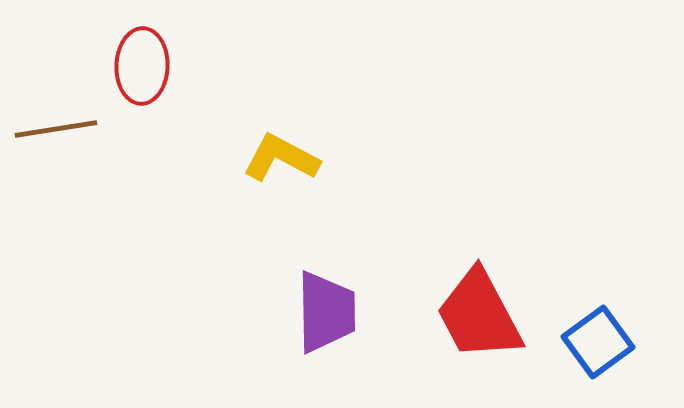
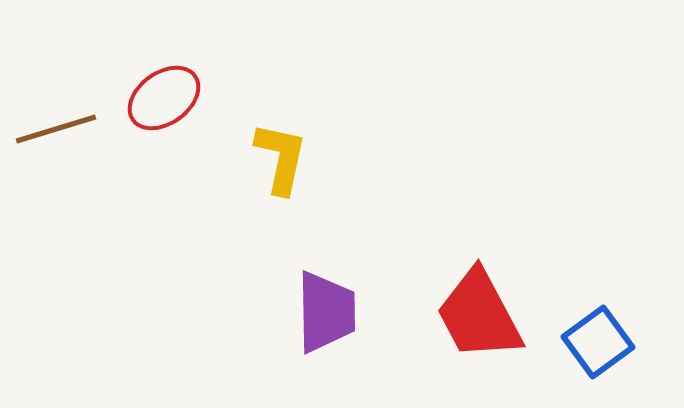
red ellipse: moved 22 px right, 32 px down; rotated 52 degrees clockwise
brown line: rotated 8 degrees counterclockwise
yellow L-shape: rotated 74 degrees clockwise
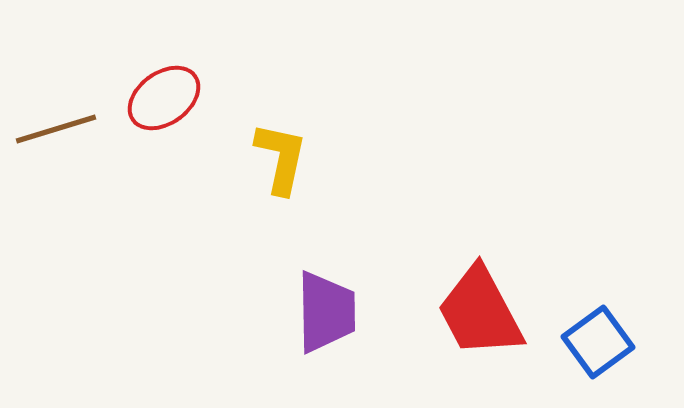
red trapezoid: moved 1 px right, 3 px up
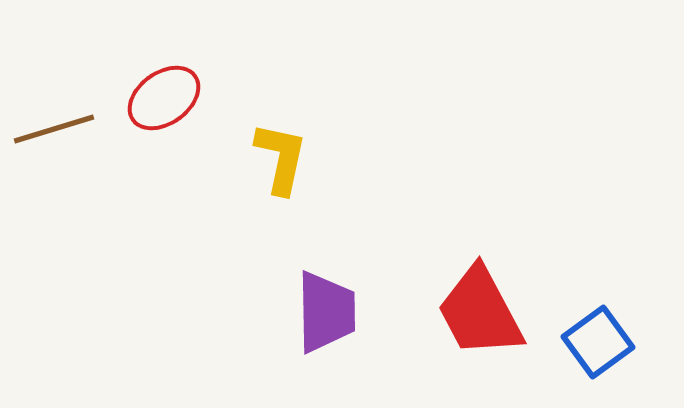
brown line: moved 2 px left
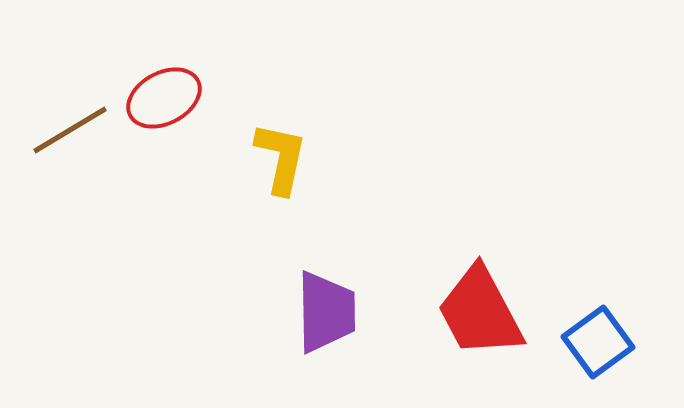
red ellipse: rotated 8 degrees clockwise
brown line: moved 16 px right, 1 px down; rotated 14 degrees counterclockwise
